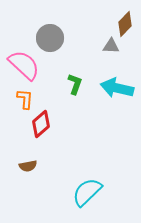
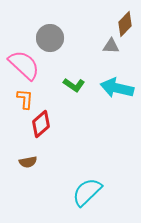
green L-shape: moved 1 px left, 1 px down; rotated 105 degrees clockwise
brown semicircle: moved 4 px up
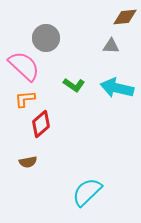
brown diamond: moved 7 px up; rotated 40 degrees clockwise
gray circle: moved 4 px left
pink semicircle: moved 1 px down
orange L-shape: rotated 100 degrees counterclockwise
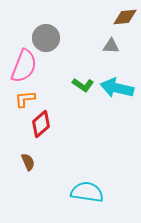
pink semicircle: rotated 68 degrees clockwise
green L-shape: moved 9 px right
brown semicircle: rotated 102 degrees counterclockwise
cyan semicircle: rotated 52 degrees clockwise
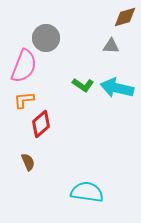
brown diamond: rotated 10 degrees counterclockwise
orange L-shape: moved 1 px left, 1 px down
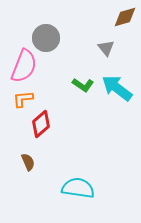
gray triangle: moved 5 px left, 2 px down; rotated 48 degrees clockwise
cyan arrow: rotated 24 degrees clockwise
orange L-shape: moved 1 px left, 1 px up
cyan semicircle: moved 9 px left, 4 px up
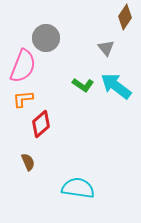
brown diamond: rotated 40 degrees counterclockwise
pink semicircle: moved 1 px left
cyan arrow: moved 1 px left, 2 px up
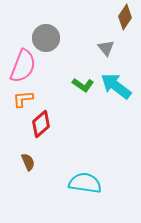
cyan semicircle: moved 7 px right, 5 px up
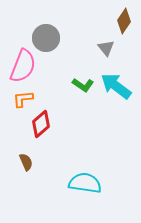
brown diamond: moved 1 px left, 4 px down
brown semicircle: moved 2 px left
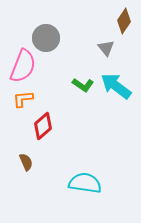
red diamond: moved 2 px right, 2 px down
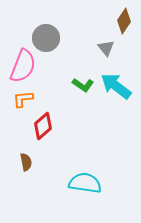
brown semicircle: rotated 12 degrees clockwise
